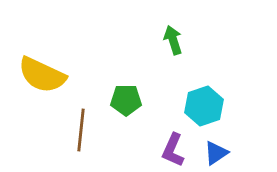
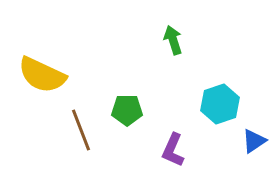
green pentagon: moved 1 px right, 10 px down
cyan hexagon: moved 16 px right, 2 px up
brown line: rotated 27 degrees counterclockwise
blue triangle: moved 38 px right, 12 px up
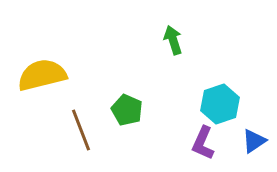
yellow semicircle: rotated 141 degrees clockwise
green pentagon: rotated 24 degrees clockwise
purple L-shape: moved 30 px right, 7 px up
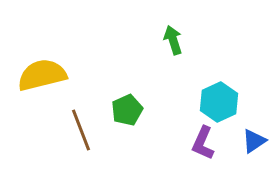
cyan hexagon: moved 1 px left, 2 px up; rotated 6 degrees counterclockwise
green pentagon: rotated 24 degrees clockwise
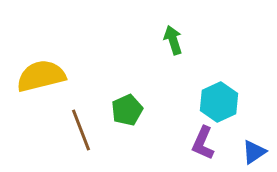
yellow semicircle: moved 1 px left, 1 px down
blue triangle: moved 11 px down
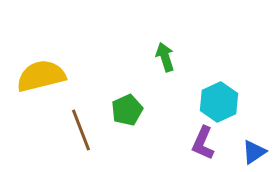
green arrow: moved 8 px left, 17 px down
